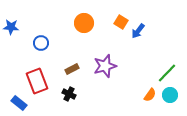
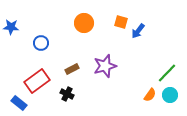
orange square: rotated 16 degrees counterclockwise
red rectangle: rotated 75 degrees clockwise
black cross: moved 2 px left
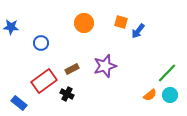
red rectangle: moved 7 px right
orange semicircle: rotated 16 degrees clockwise
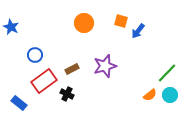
orange square: moved 1 px up
blue star: rotated 21 degrees clockwise
blue circle: moved 6 px left, 12 px down
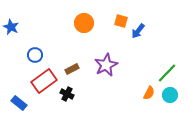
purple star: moved 1 px right, 1 px up; rotated 10 degrees counterclockwise
orange semicircle: moved 1 px left, 2 px up; rotated 24 degrees counterclockwise
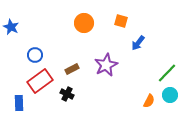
blue arrow: moved 12 px down
red rectangle: moved 4 px left
orange semicircle: moved 8 px down
blue rectangle: rotated 49 degrees clockwise
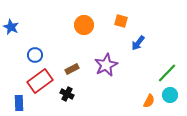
orange circle: moved 2 px down
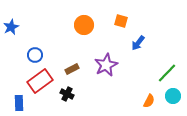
blue star: rotated 21 degrees clockwise
cyan circle: moved 3 px right, 1 px down
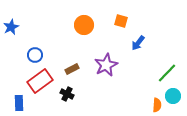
orange semicircle: moved 8 px right, 4 px down; rotated 24 degrees counterclockwise
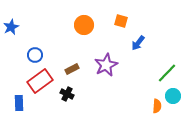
orange semicircle: moved 1 px down
